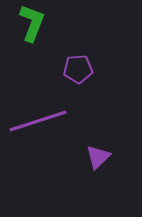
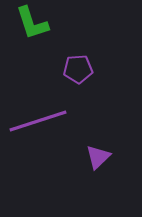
green L-shape: rotated 141 degrees clockwise
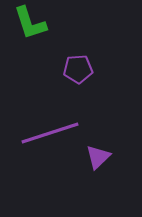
green L-shape: moved 2 px left
purple line: moved 12 px right, 12 px down
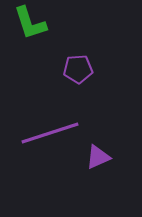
purple triangle: rotated 20 degrees clockwise
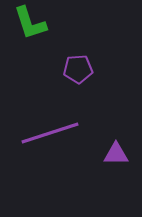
purple triangle: moved 18 px right, 3 px up; rotated 24 degrees clockwise
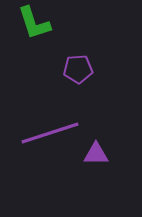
green L-shape: moved 4 px right
purple triangle: moved 20 px left
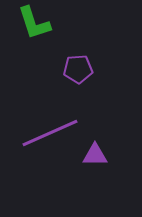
purple line: rotated 6 degrees counterclockwise
purple triangle: moved 1 px left, 1 px down
